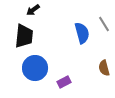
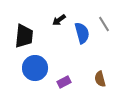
black arrow: moved 26 px right, 10 px down
brown semicircle: moved 4 px left, 11 px down
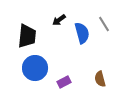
black trapezoid: moved 3 px right
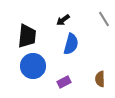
black arrow: moved 4 px right
gray line: moved 5 px up
blue semicircle: moved 11 px left, 11 px down; rotated 30 degrees clockwise
blue circle: moved 2 px left, 2 px up
brown semicircle: rotated 14 degrees clockwise
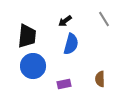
black arrow: moved 2 px right, 1 px down
purple rectangle: moved 2 px down; rotated 16 degrees clockwise
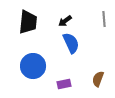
gray line: rotated 28 degrees clockwise
black trapezoid: moved 1 px right, 14 px up
blue semicircle: moved 1 px up; rotated 40 degrees counterclockwise
brown semicircle: moved 2 px left; rotated 21 degrees clockwise
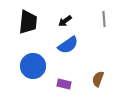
blue semicircle: moved 3 px left, 2 px down; rotated 80 degrees clockwise
purple rectangle: rotated 24 degrees clockwise
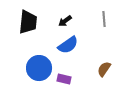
blue circle: moved 6 px right, 2 px down
brown semicircle: moved 6 px right, 10 px up; rotated 14 degrees clockwise
purple rectangle: moved 5 px up
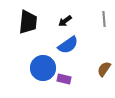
blue circle: moved 4 px right
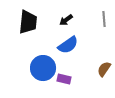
black arrow: moved 1 px right, 1 px up
